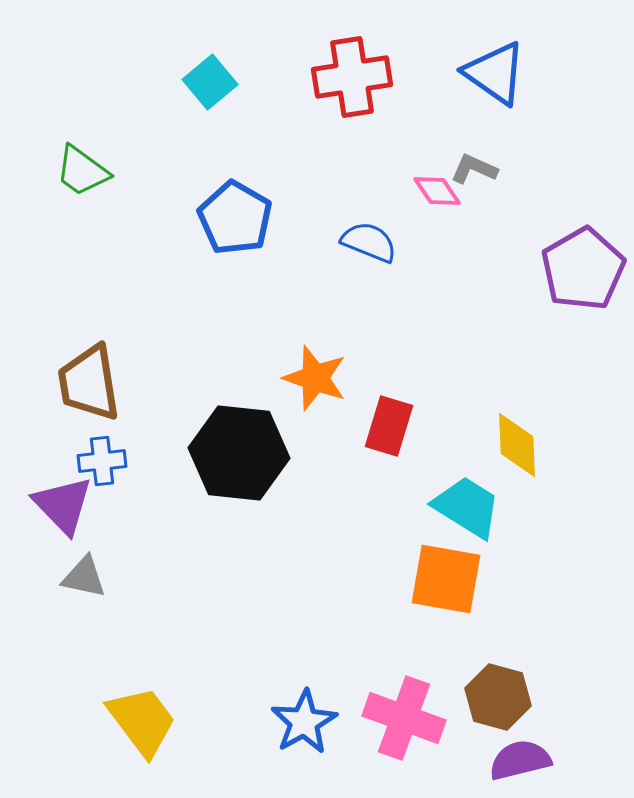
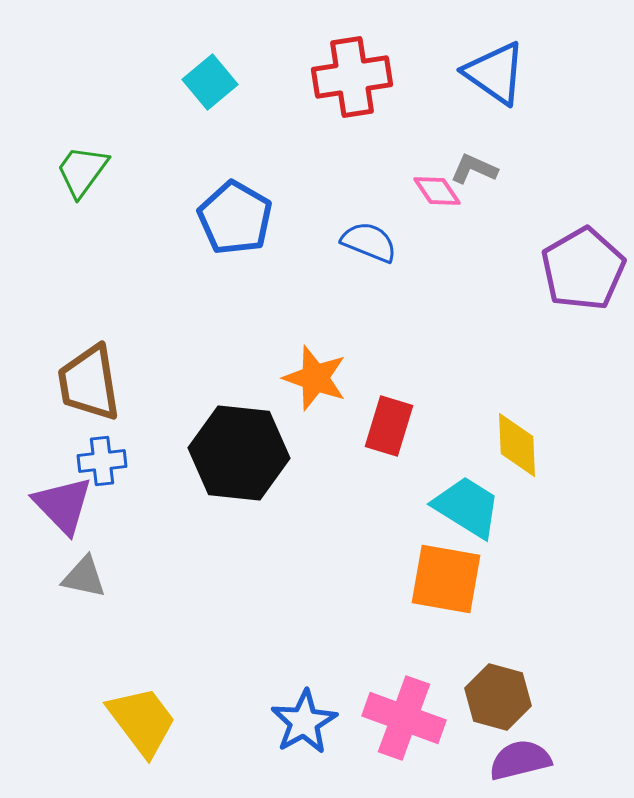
green trapezoid: rotated 90 degrees clockwise
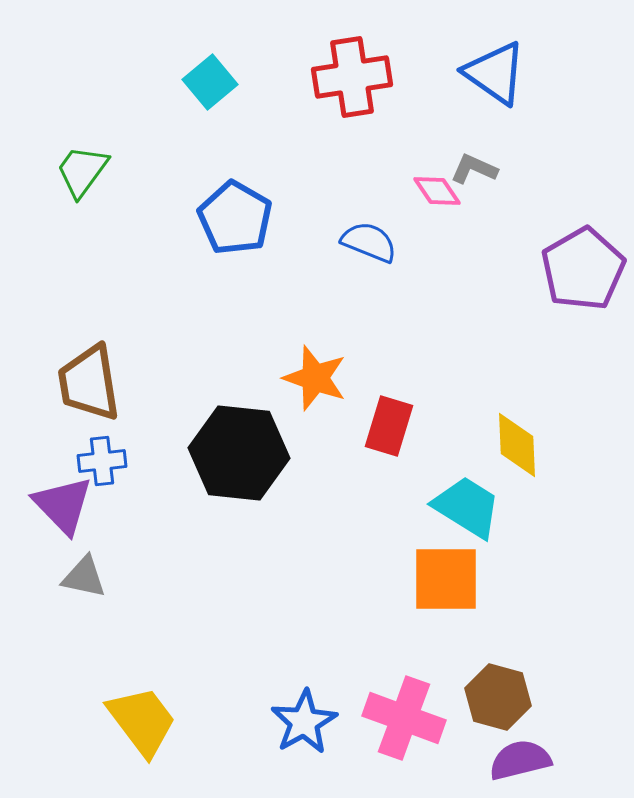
orange square: rotated 10 degrees counterclockwise
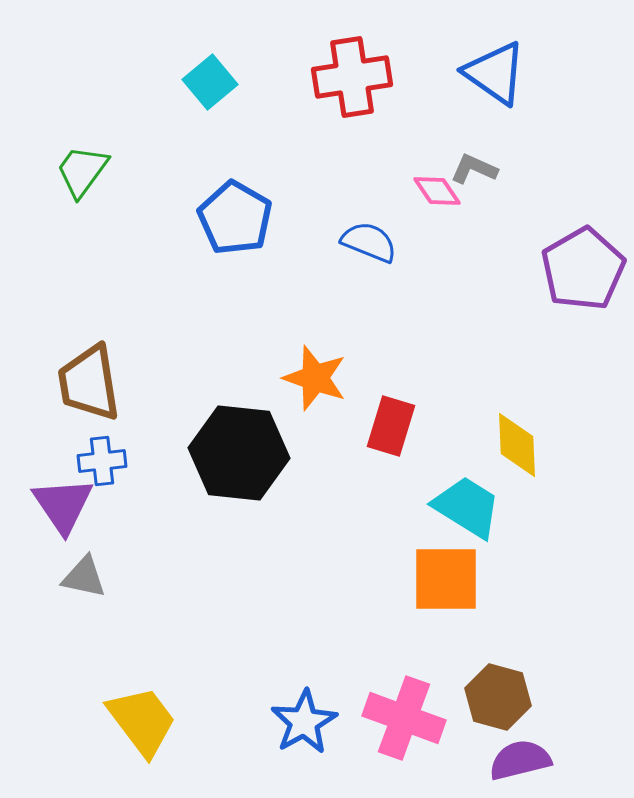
red rectangle: moved 2 px right
purple triangle: rotated 10 degrees clockwise
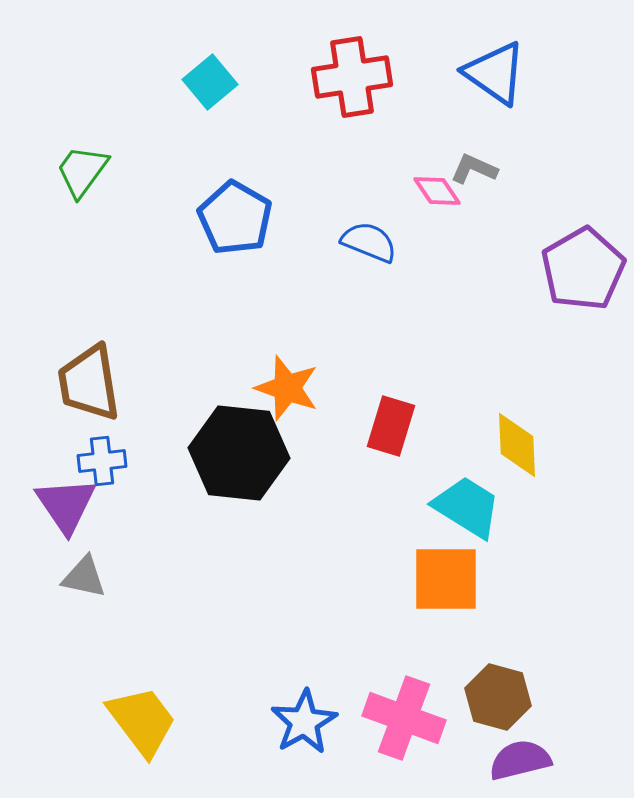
orange star: moved 28 px left, 10 px down
purple triangle: moved 3 px right
